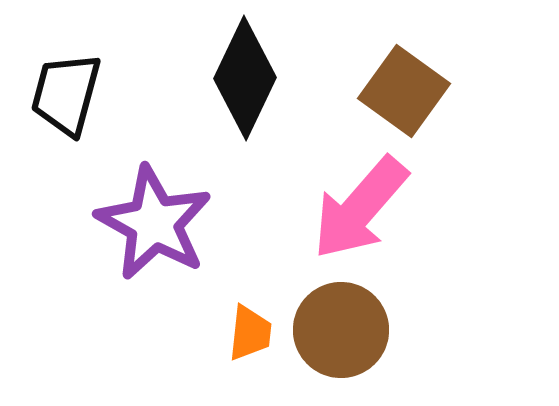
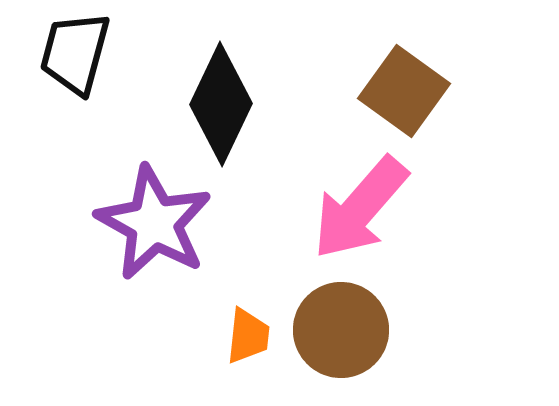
black diamond: moved 24 px left, 26 px down
black trapezoid: moved 9 px right, 41 px up
orange trapezoid: moved 2 px left, 3 px down
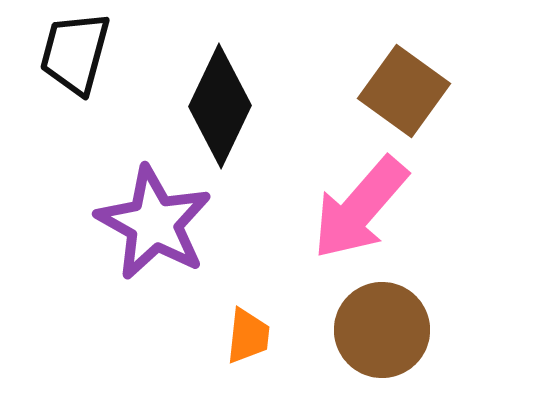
black diamond: moved 1 px left, 2 px down
brown circle: moved 41 px right
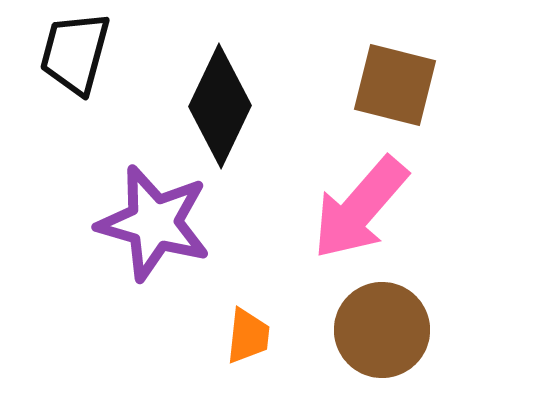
brown square: moved 9 px left, 6 px up; rotated 22 degrees counterclockwise
purple star: rotated 13 degrees counterclockwise
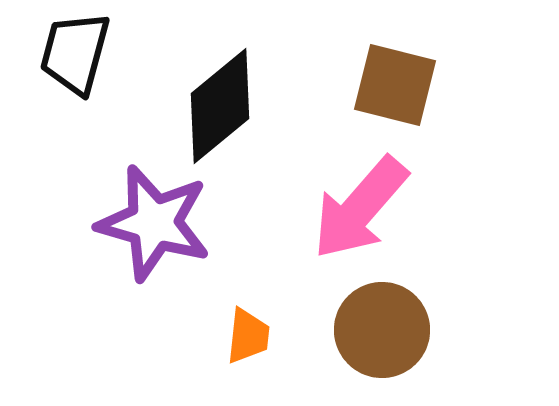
black diamond: rotated 25 degrees clockwise
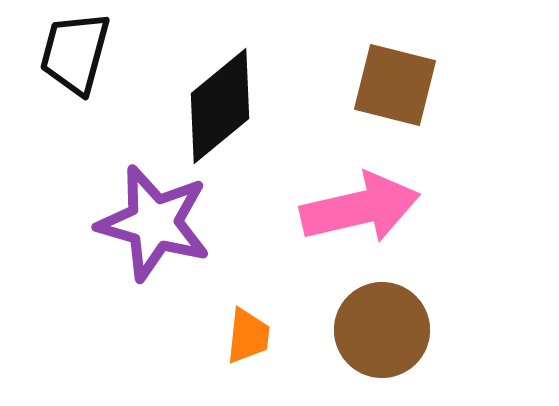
pink arrow: rotated 144 degrees counterclockwise
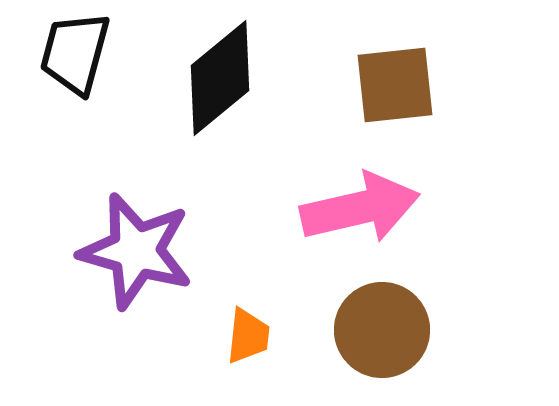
brown square: rotated 20 degrees counterclockwise
black diamond: moved 28 px up
purple star: moved 18 px left, 28 px down
